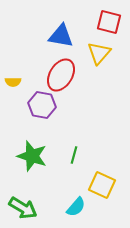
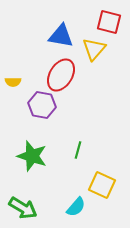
yellow triangle: moved 5 px left, 4 px up
green line: moved 4 px right, 5 px up
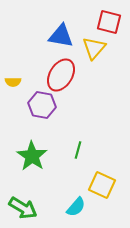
yellow triangle: moved 1 px up
green star: rotated 16 degrees clockwise
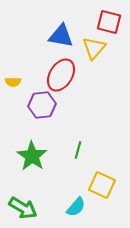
purple hexagon: rotated 16 degrees counterclockwise
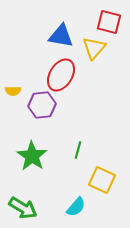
yellow semicircle: moved 9 px down
yellow square: moved 5 px up
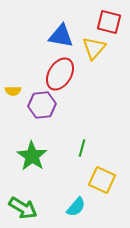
red ellipse: moved 1 px left, 1 px up
green line: moved 4 px right, 2 px up
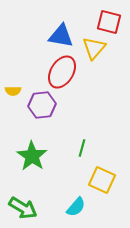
red ellipse: moved 2 px right, 2 px up
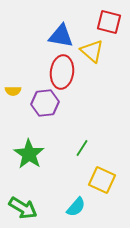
yellow triangle: moved 2 px left, 3 px down; rotated 30 degrees counterclockwise
red ellipse: rotated 24 degrees counterclockwise
purple hexagon: moved 3 px right, 2 px up
green line: rotated 18 degrees clockwise
green star: moved 3 px left, 2 px up
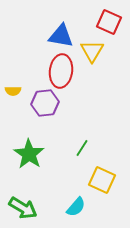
red square: rotated 10 degrees clockwise
yellow triangle: rotated 20 degrees clockwise
red ellipse: moved 1 px left, 1 px up
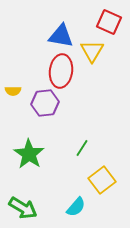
yellow square: rotated 28 degrees clockwise
